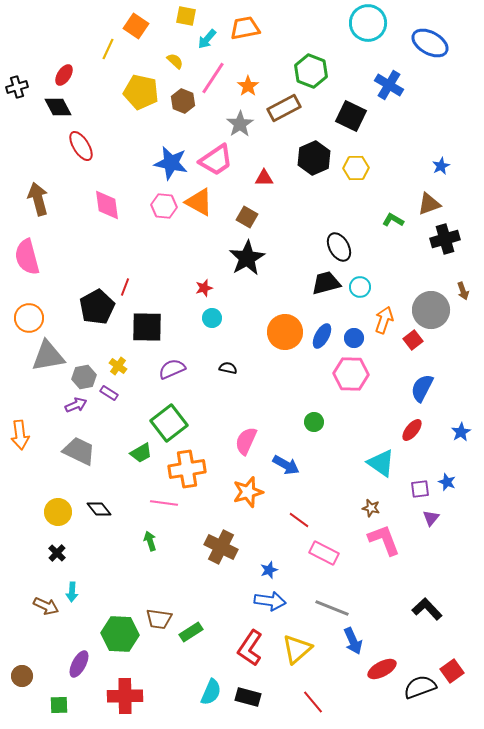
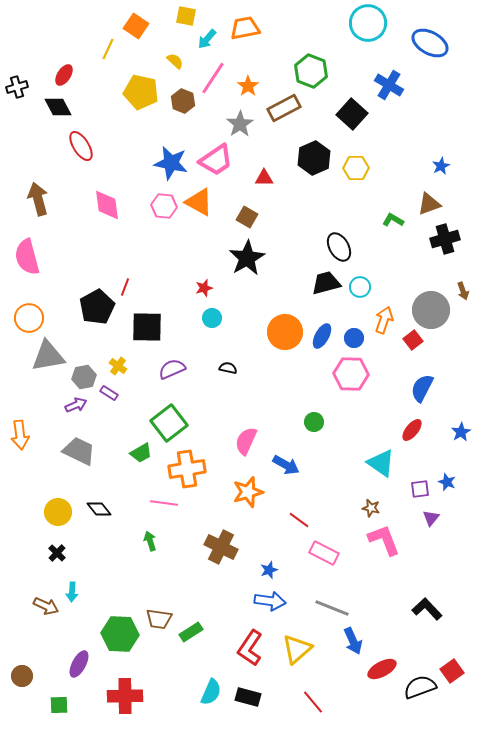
black square at (351, 116): moved 1 px right, 2 px up; rotated 16 degrees clockwise
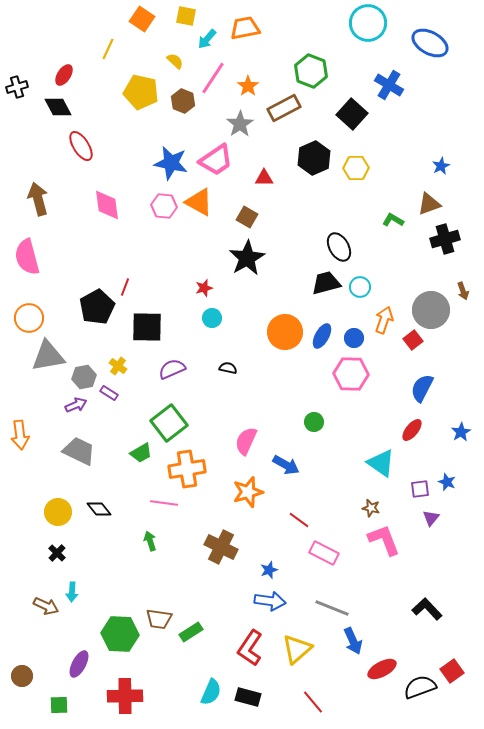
orange square at (136, 26): moved 6 px right, 7 px up
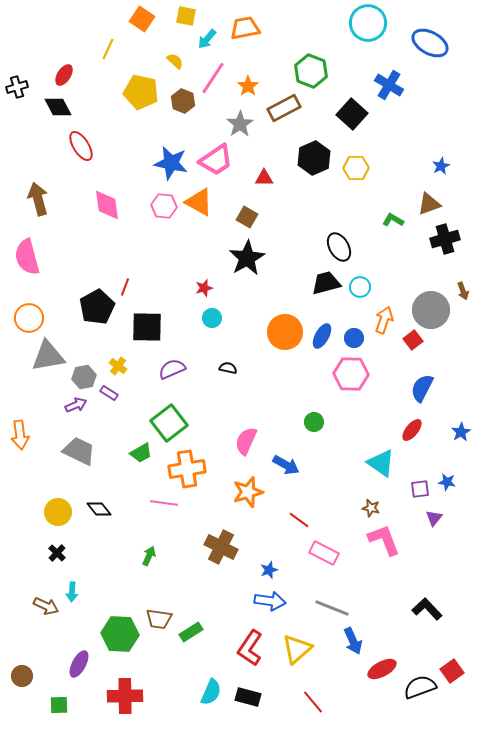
blue star at (447, 482): rotated 12 degrees counterclockwise
purple triangle at (431, 518): moved 3 px right
green arrow at (150, 541): moved 1 px left, 15 px down; rotated 42 degrees clockwise
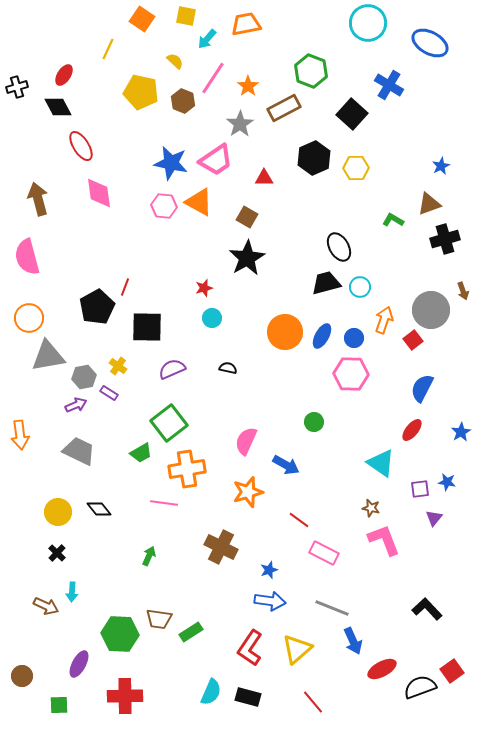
orange trapezoid at (245, 28): moved 1 px right, 4 px up
pink diamond at (107, 205): moved 8 px left, 12 px up
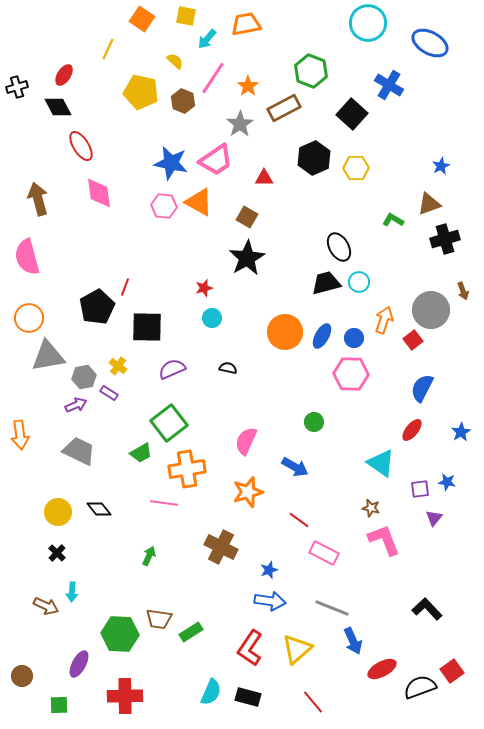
cyan circle at (360, 287): moved 1 px left, 5 px up
blue arrow at (286, 465): moved 9 px right, 2 px down
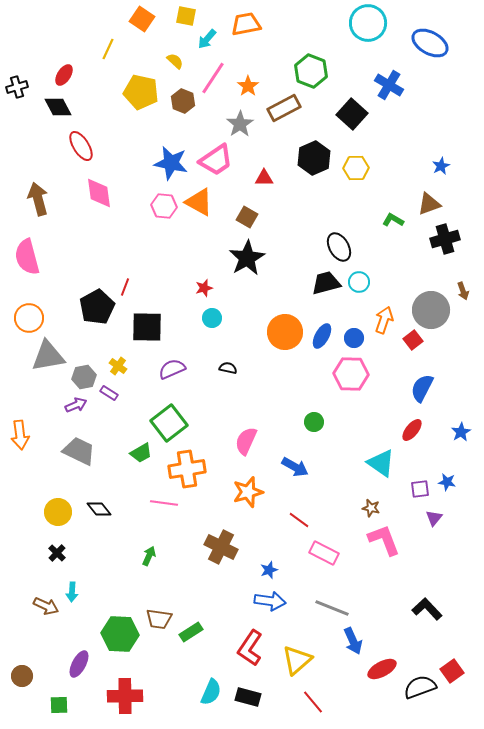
yellow triangle at (297, 649): moved 11 px down
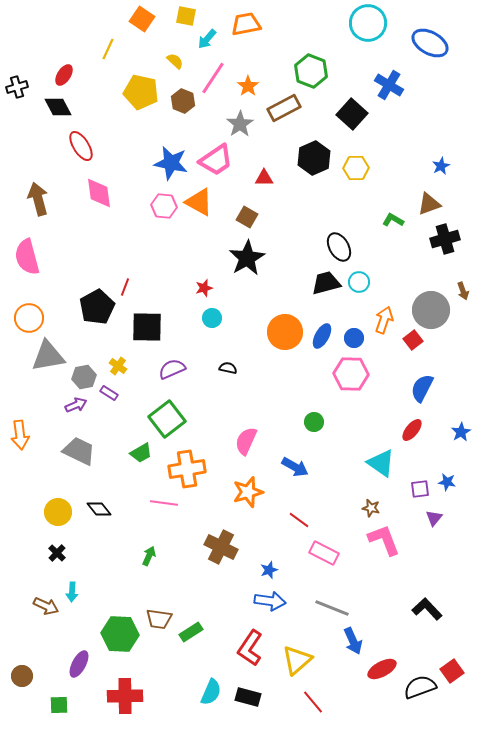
green square at (169, 423): moved 2 px left, 4 px up
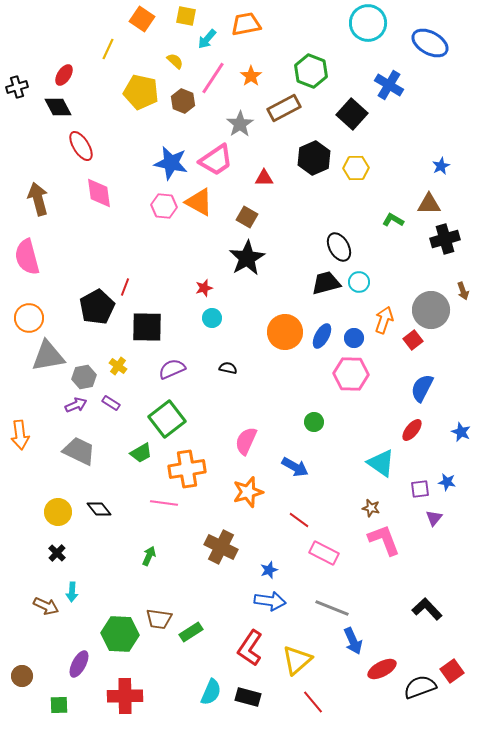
orange star at (248, 86): moved 3 px right, 10 px up
brown triangle at (429, 204): rotated 20 degrees clockwise
purple rectangle at (109, 393): moved 2 px right, 10 px down
blue star at (461, 432): rotated 18 degrees counterclockwise
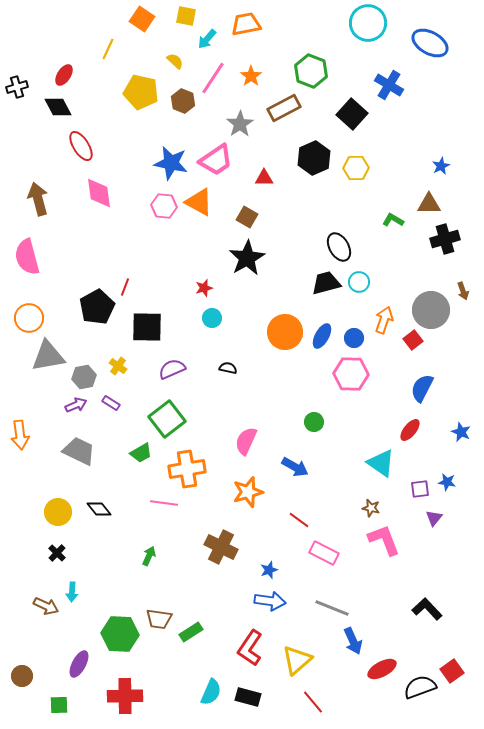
red ellipse at (412, 430): moved 2 px left
